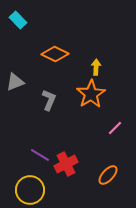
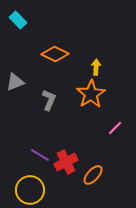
red cross: moved 2 px up
orange ellipse: moved 15 px left
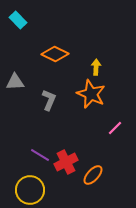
gray triangle: rotated 18 degrees clockwise
orange star: rotated 16 degrees counterclockwise
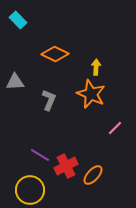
red cross: moved 4 px down
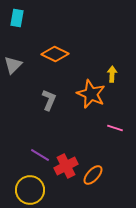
cyan rectangle: moved 1 px left, 2 px up; rotated 54 degrees clockwise
yellow arrow: moved 16 px right, 7 px down
gray triangle: moved 2 px left, 17 px up; rotated 42 degrees counterclockwise
pink line: rotated 63 degrees clockwise
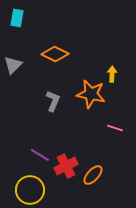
orange star: rotated 12 degrees counterclockwise
gray L-shape: moved 4 px right, 1 px down
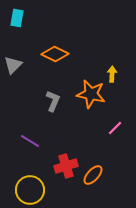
pink line: rotated 63 degrees counterclockwise
purple line: moved 10 px left, 14 px up
red cross: rotated 10 degrees clockwise
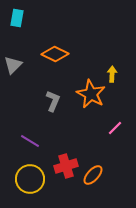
orange star: rotated 16 degrees clockwise
yellow circle: moved 11 px up
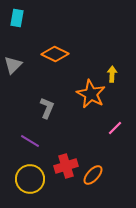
gray L-shape: moved 6 px left, 7 px down
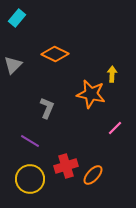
cyan rectangle: rotated 30 degrees clockwise
orange star: rotated 16 degrees counterclockwise
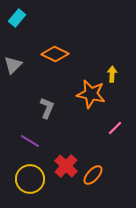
red cross: rotated 30 degrees counterclockwise
